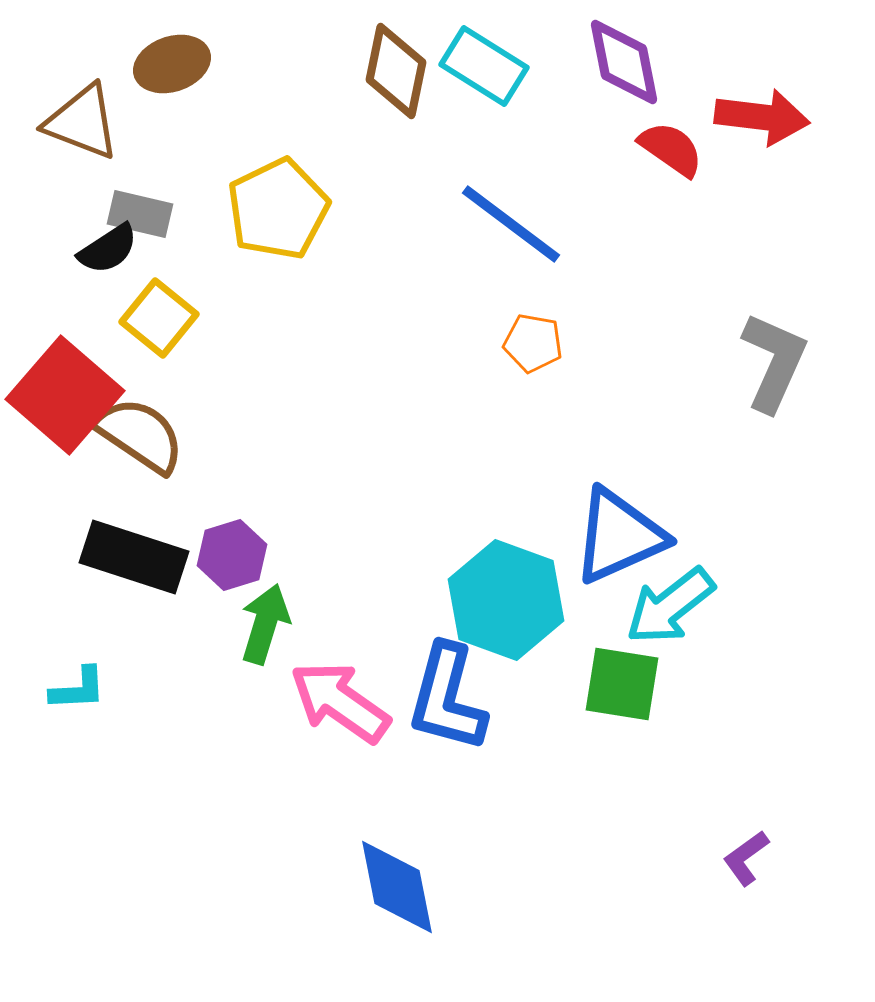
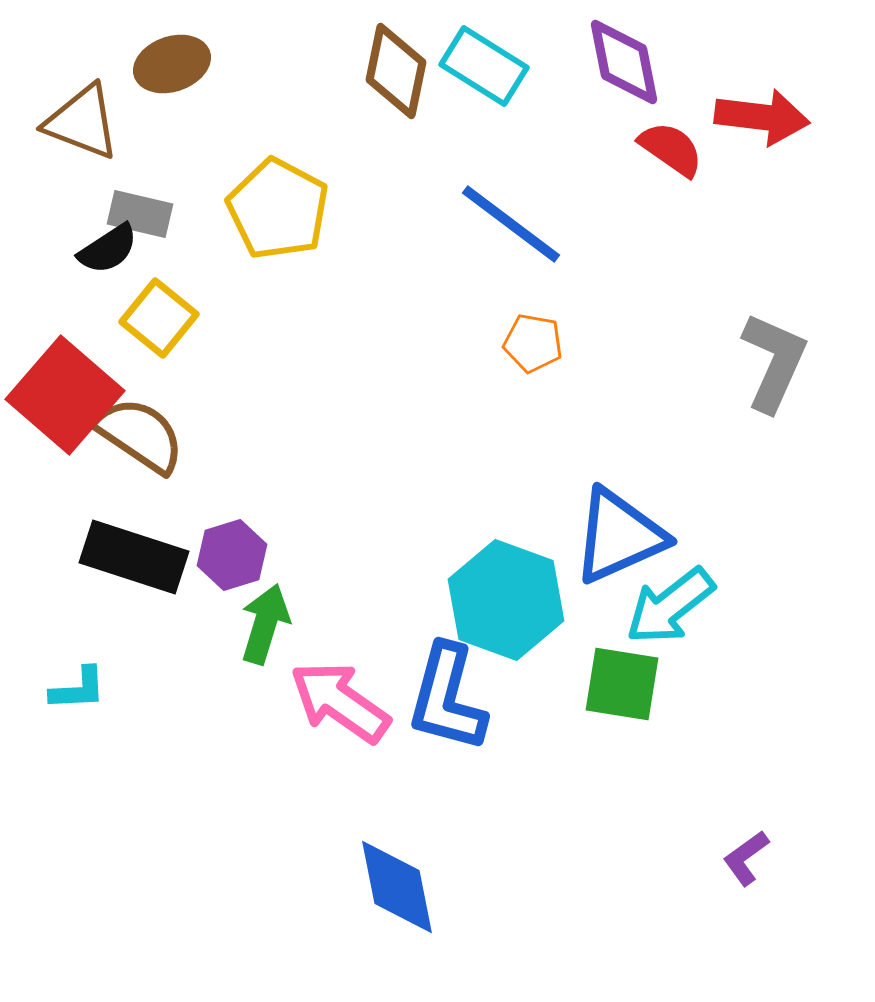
yellow pentagon: rotated 18 degrees counterclockwise
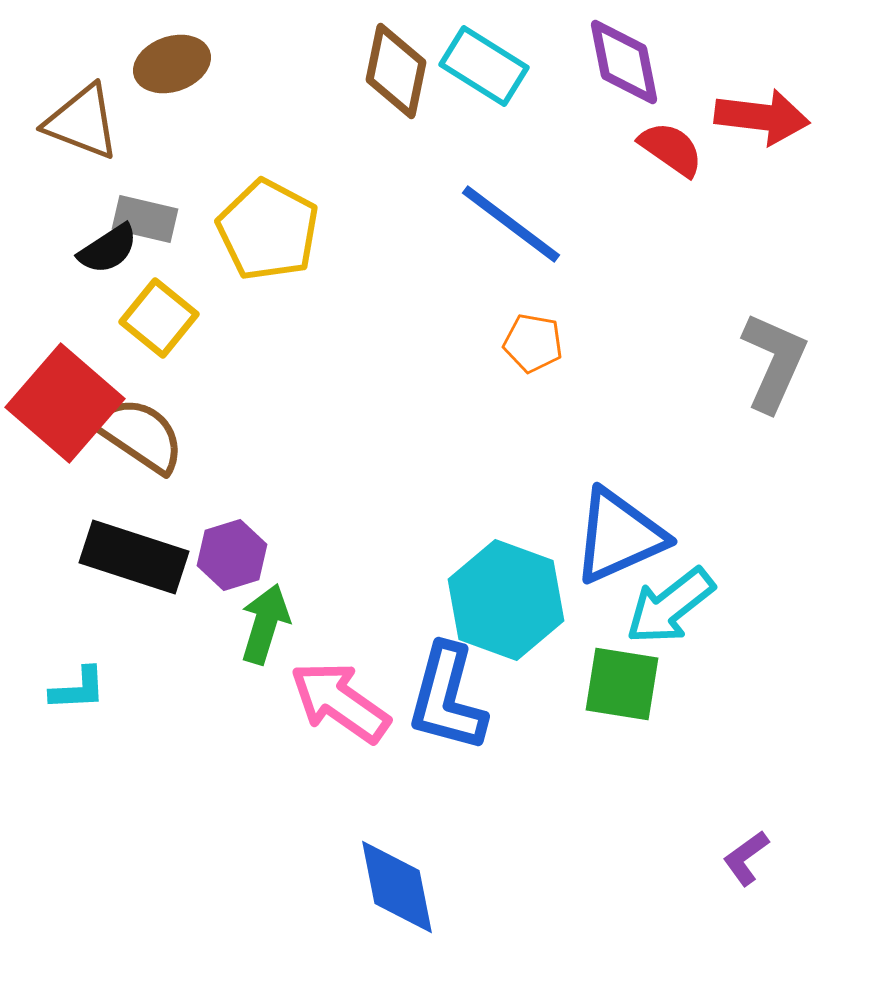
yellow pentagon: moved 10 px left, 21 px down
gray rectangle: moved 5 px right, 5 px down
red square: moved 8 px down
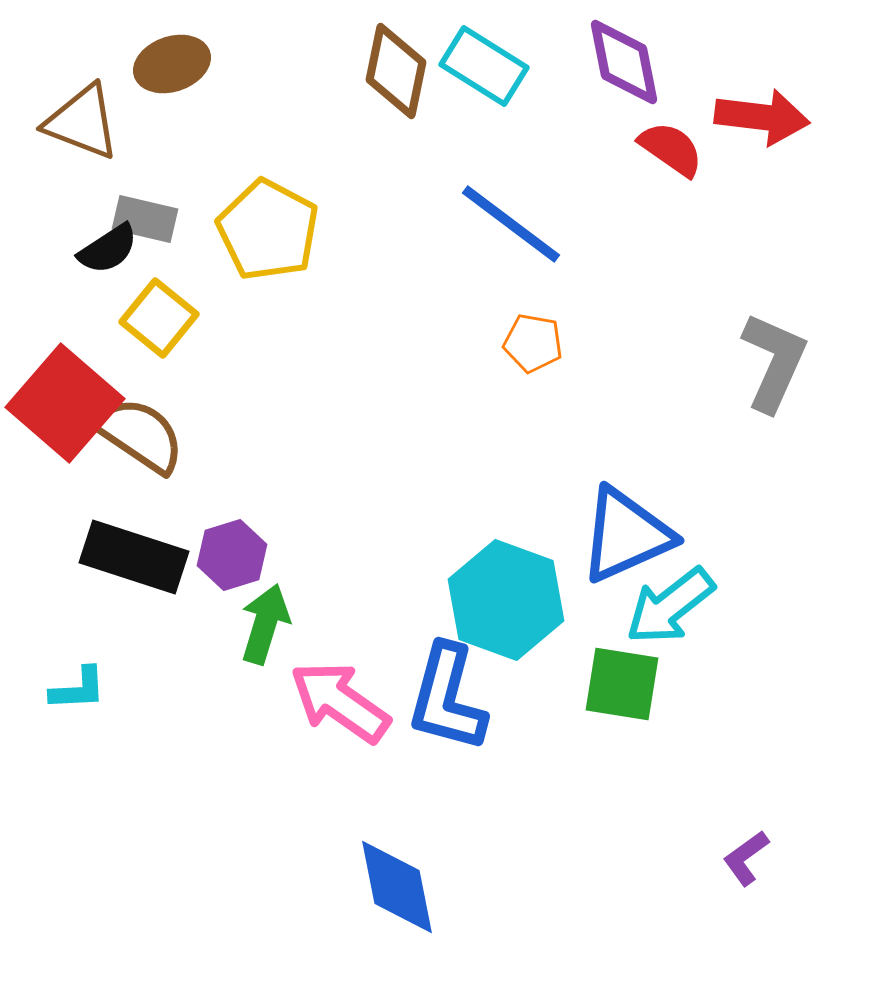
blue triangle: moved 7 px right, 1 px up
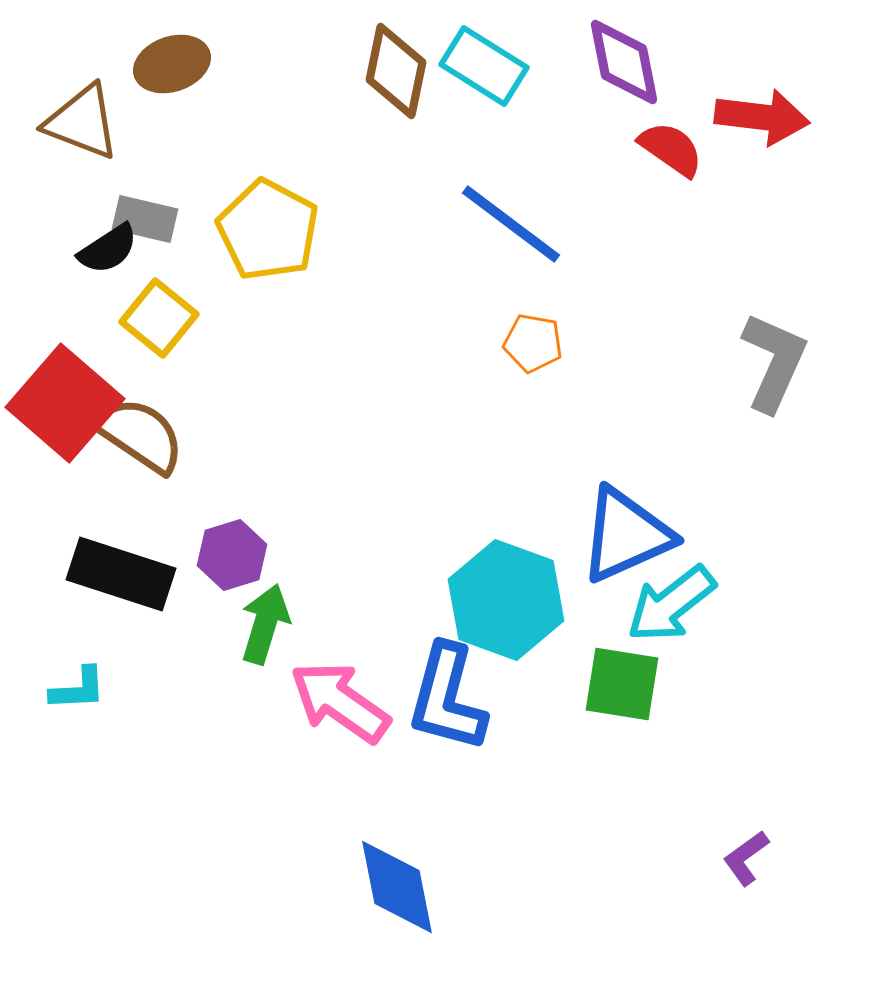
black rectangle: moved 13 px left, 17 px down
cyan arrow: moved 1 px right, 2 px up
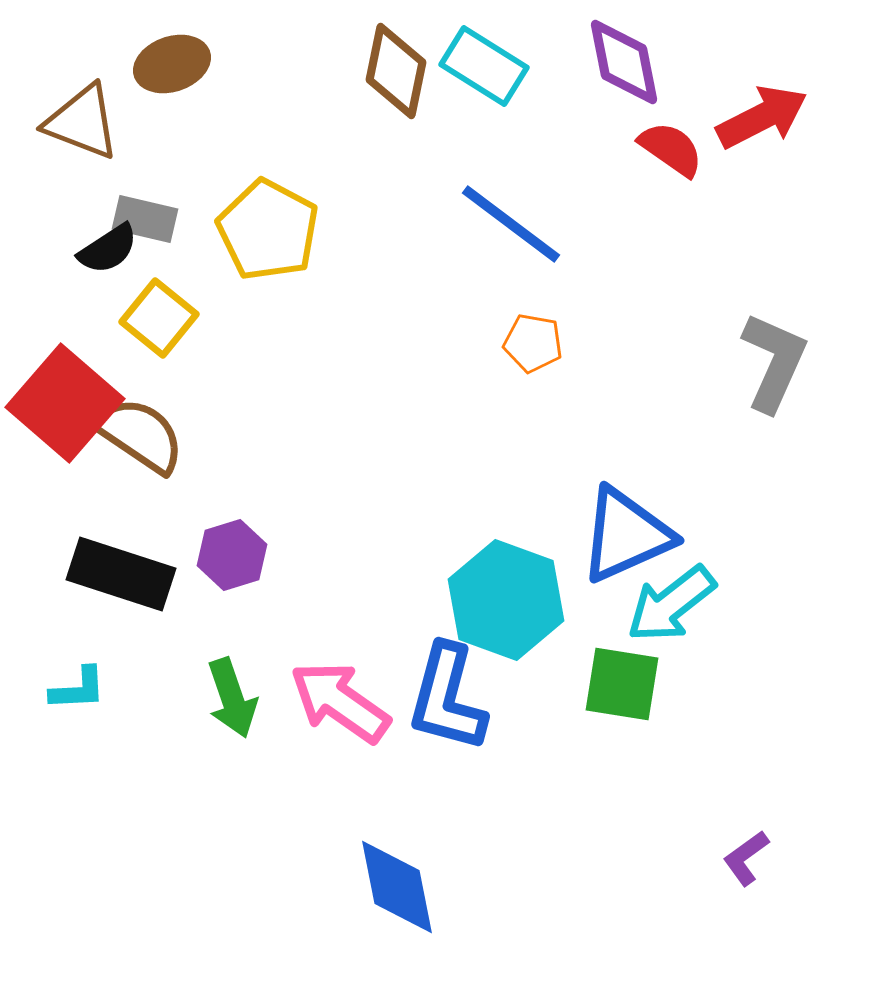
red arrow: rotated 34 degrees counterclockwise
green arrow: moved 33 px left, 74 px down; rotated 144 degrees clockwise
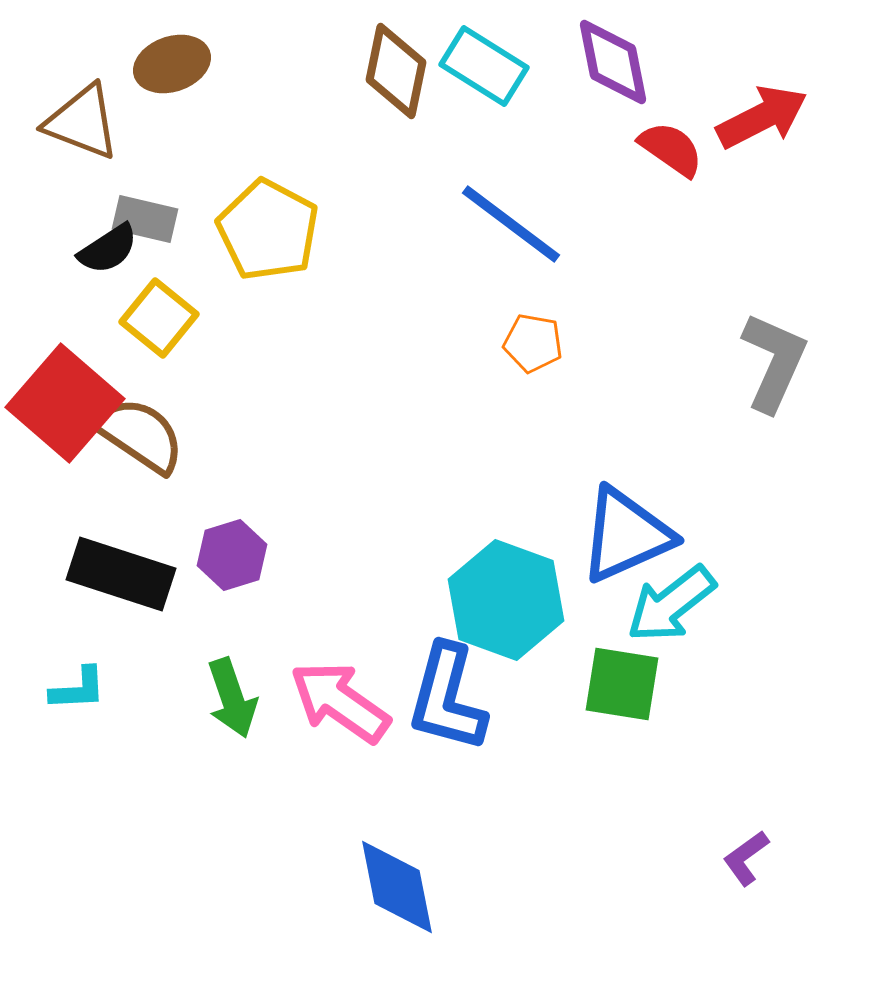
purple diamond: moved 11 px left
